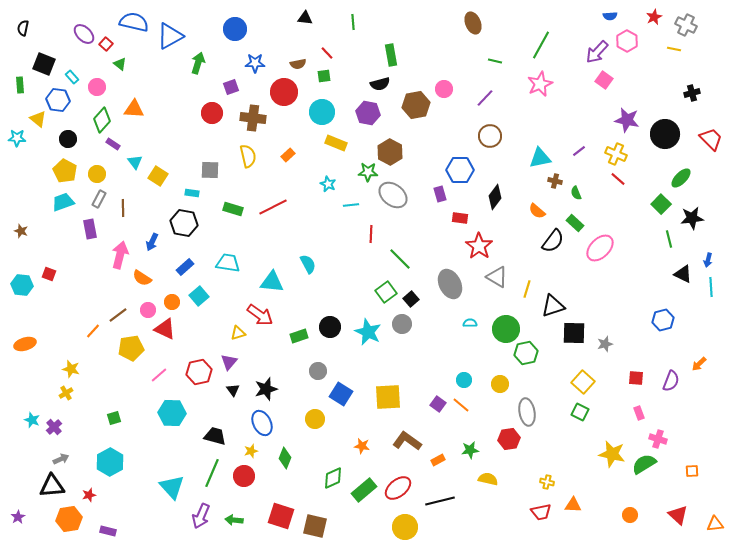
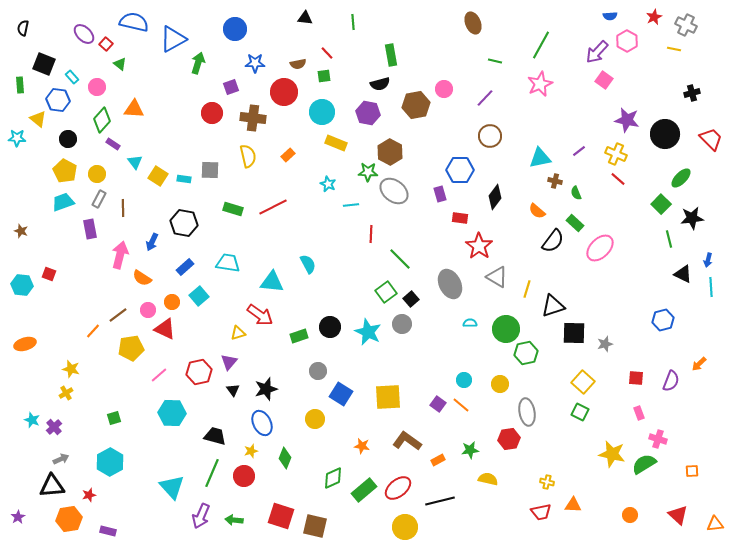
blue triangle at (170, 36): moved 3 px right, 3 px down
cyan rectangle at (192, 193): moved 8 px left, 14 px up
gray ellipse at (393, 195): moved 1 px right, 4 px up
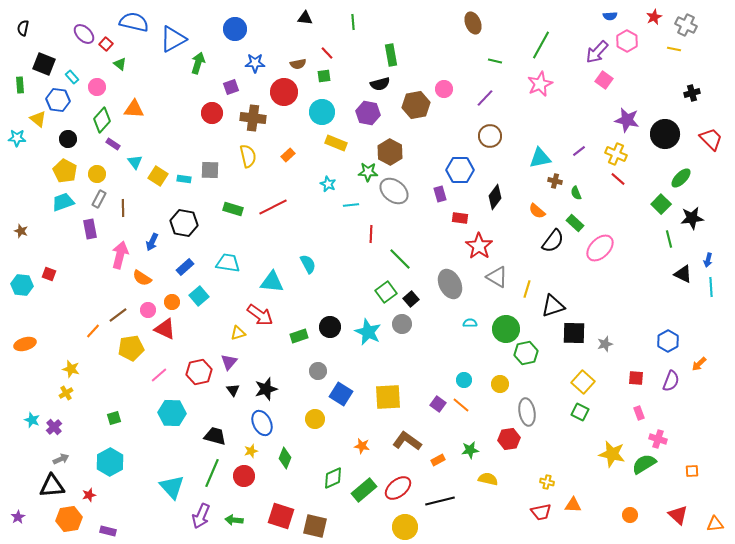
blue hexagon at (663, 320): moved 5 px right, 21 px down; rotated 15 degrees counterclockwise
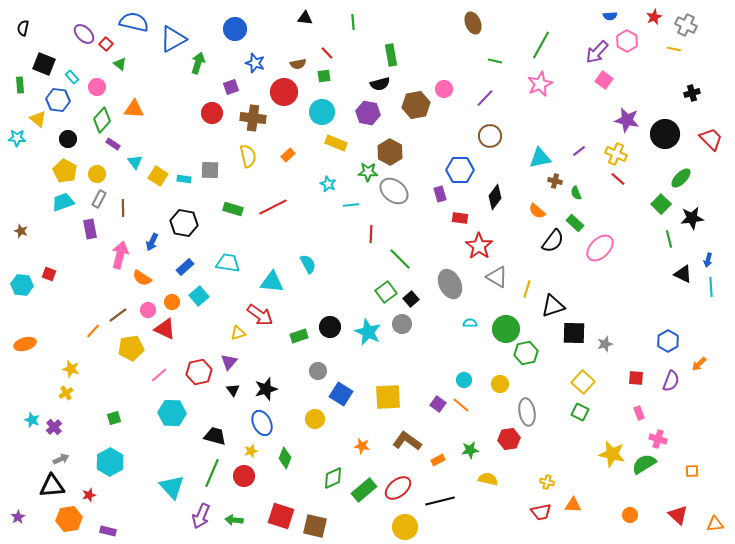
blue star at (255, 63): rotated 18 degrees clockwise
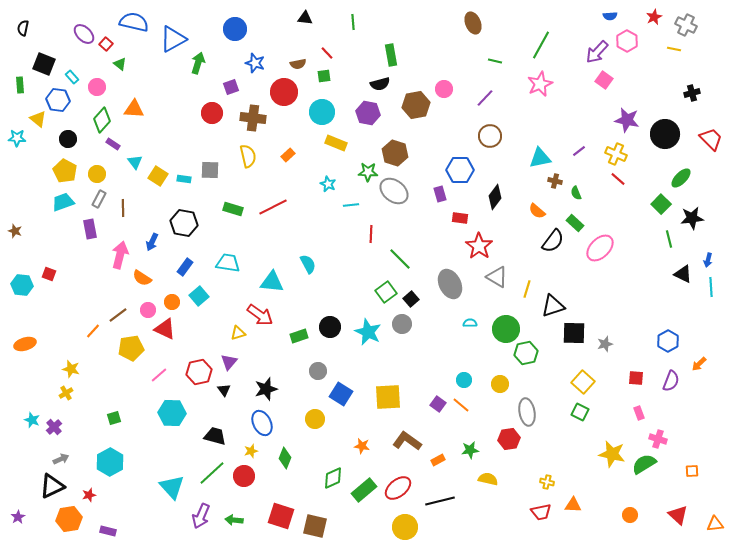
brown hexagon at (390, 152): moved 5 px right, 1 px down; rotated 10 degrees counterclockwise
brown star at (21, 231): moved 6 px left
blue rectangle at (185, 267): rotated 12 degrees counterclockwise
black triangle at (233, 390): moved 9 px left
green line at (212, 473): rotated 24 degrees clockwise
black triangle at (52, 486): rotated 20 degrees counterclockwise
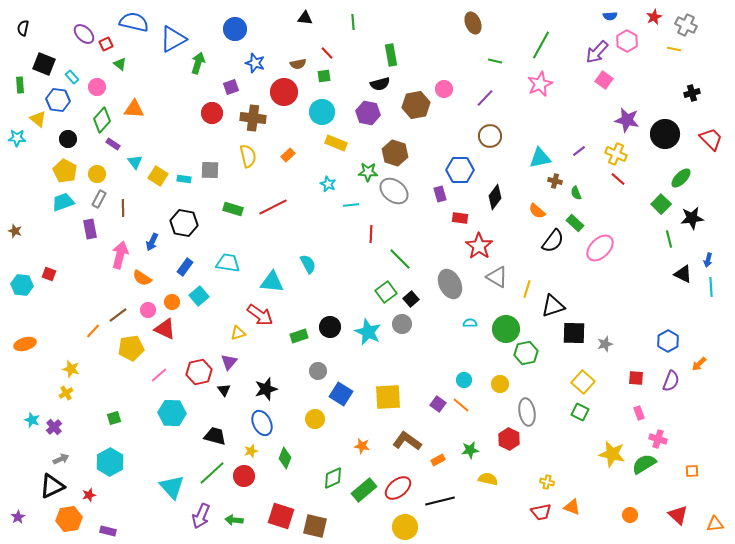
red square at (106, 44): rotated 24 degrees clockwise
red hexagon at (509, 439): rotated 25 degrees counterclockwise
orange triangle at (573, 505): moved 1 px left, 2 px down; rotated 18 degrees clockwise
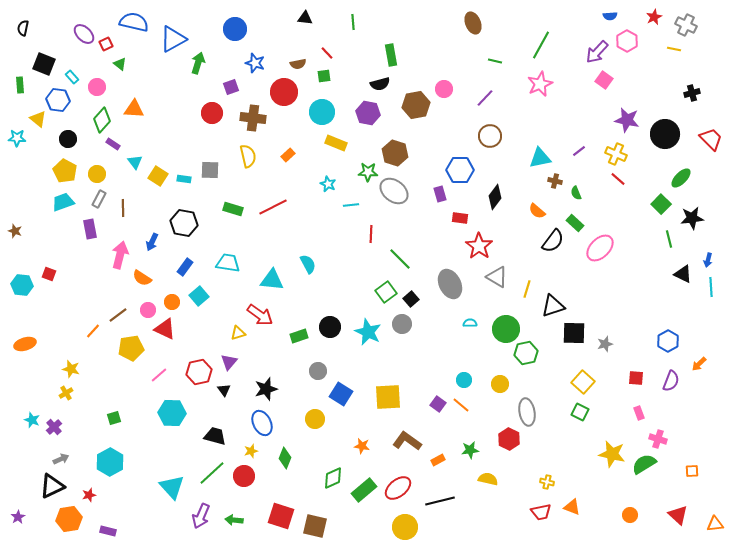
cyan triangle at (272, 282): moved 2 px up
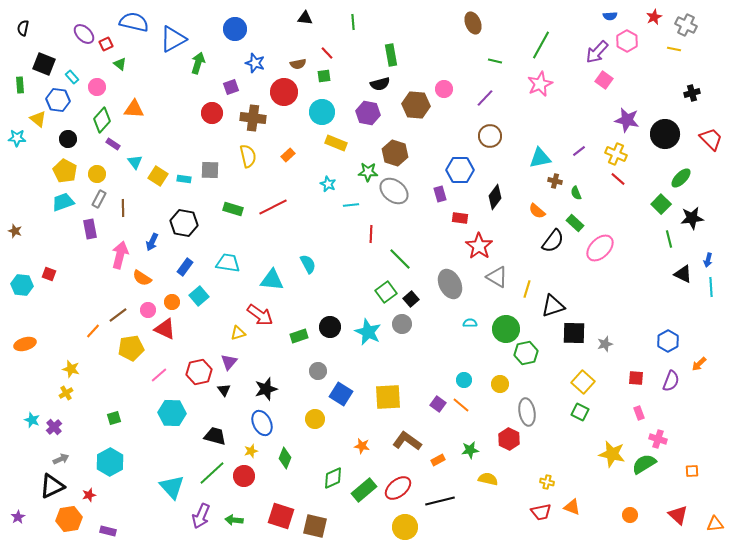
brown hexagon at (416, 105): rotated 16 degrees clockwise
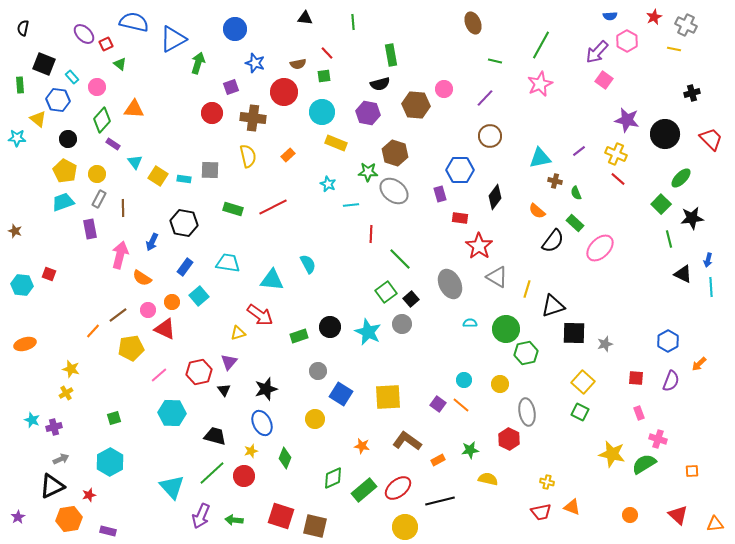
purple cross at (54, 427): rotated 28 degrees clockwise
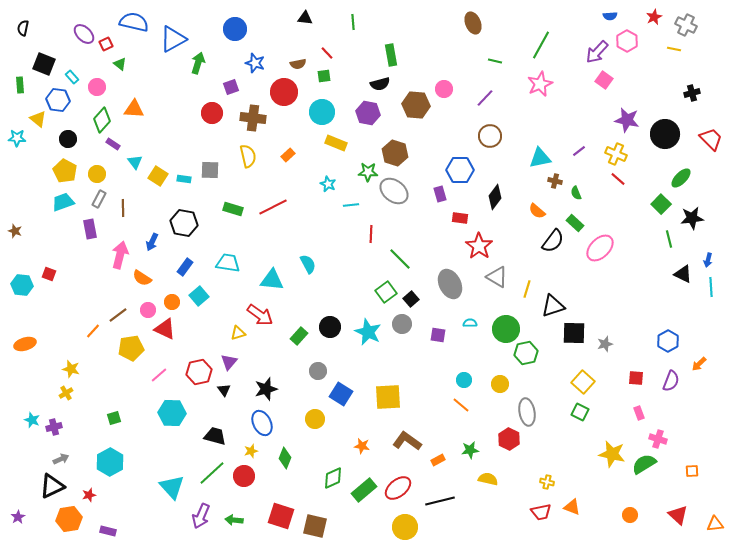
green rectangle at (299, 336): rotated 30 degrees counterclockwise
purple square at (438, 404): moved 69 px up; rotated 28 degrees counterclockwise
